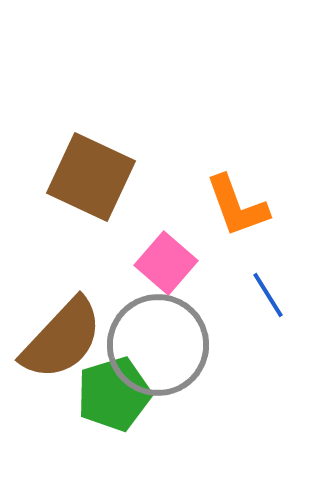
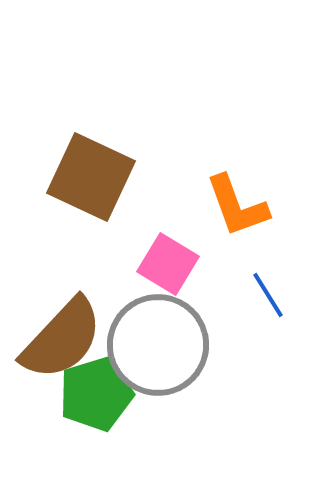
pink square: moved 2 px right, 1 px down; rotated 10 degrees counterclockwise
green pentagon: moved 18 px left
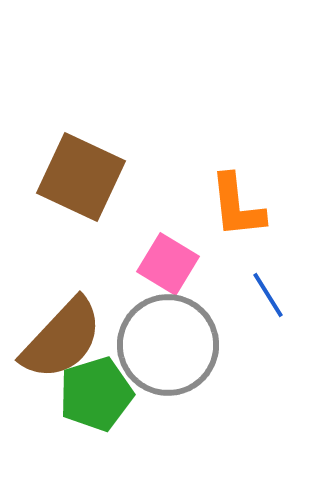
brown square: moved 10 px left
orange L-shape: rotated 14 degrees clockwise
gray circle: moved 10 px right
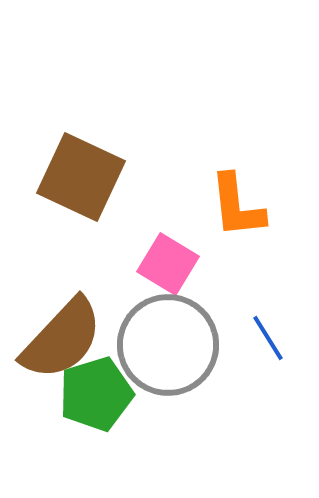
blue line: moved 43 px down
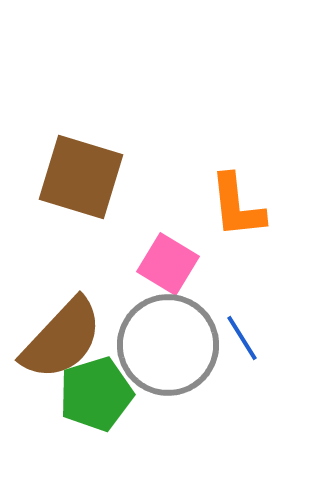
brown square: rotated 8 degrees counterclockwise
blue line: moved 26 px left
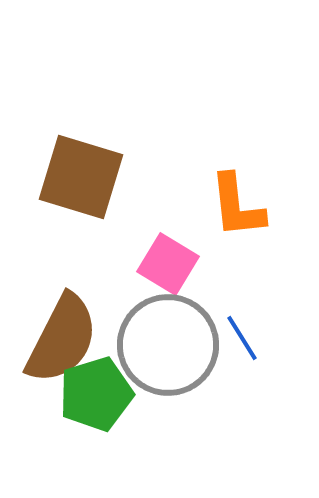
brown semicircle: rotated 16 degrees counterclockwise
